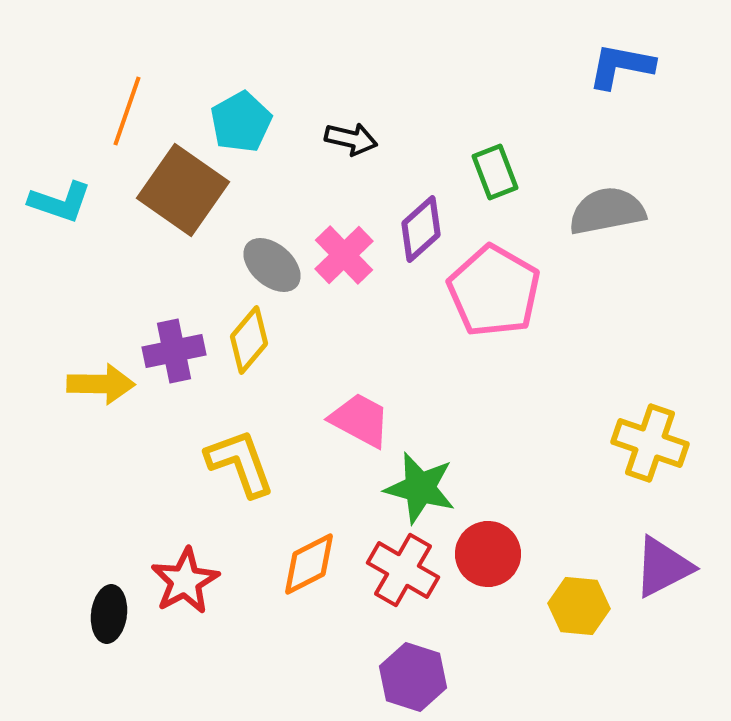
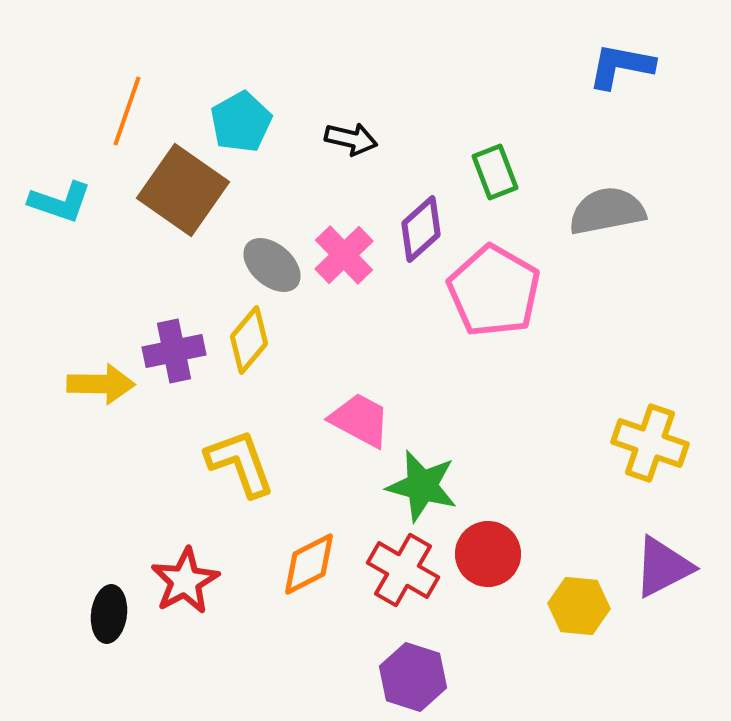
green star: moved 2 px right, 2 px up
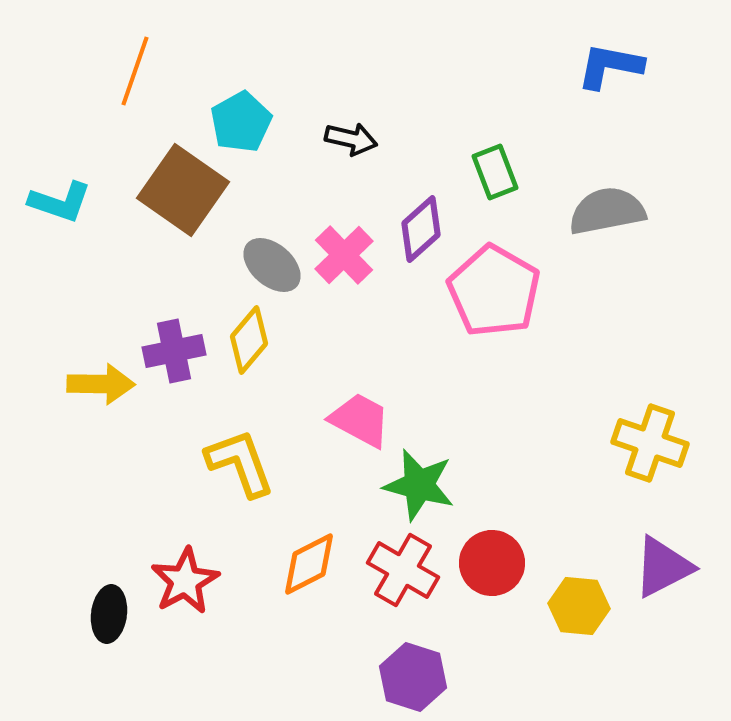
blue L-shape: moved 11 px left
orange line: moved 8 px right, 40 px up
green star: moved 3 px left, 1 px up
red circle: moved 4 px right, 9 px down
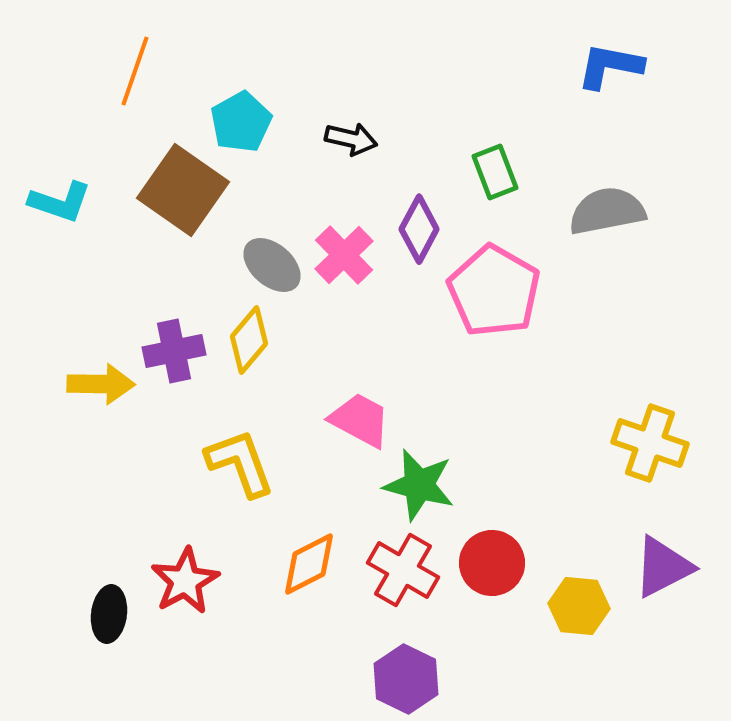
purple diamond: moved 2 px left; rotated 20 degrees counterclockwise
purple hexagon: moved 7 px left, 2 px down; rotated 8 degrees clockwise
